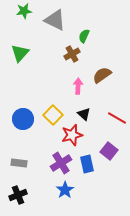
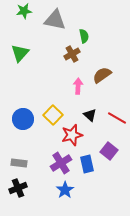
gray triangle: rotated 15 degrees counterclockwise
green semicircle: rotated 144 degrees clockwise
black triangle: moved 6 px right, 1 px down
black cross: moved 7 px up
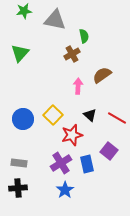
black cross: rotated 18 degrees clockwise
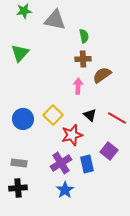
brown cross: moved 11 px right, 5 px down; rotated 28 degrees clockwise
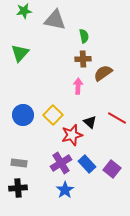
brown semicircle: moved 1 px right, 2 px up
black triangle: moved 7 px down
blue circle: moved 4 px up
purple square: moved 3 px right, 18 px down
blue rectangle: rotated 30 degrees counterclockwise
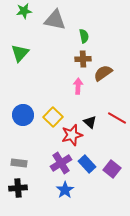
yellow square: moved 2 px down
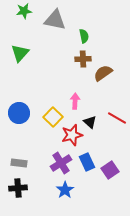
pink arrow: moved 3 px left, 15 px down
blue circle: moved 4 px left, 2 px up
blue rectangle: moved 2 px up; rotated 18 degrees clockwise
purple square: moved 2 px left, 1 px down; rotated 18 degrees clockwise
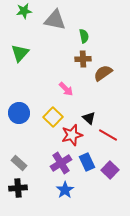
pink arrow: moved 9 px left, 12 px up; rotated 133 degrees clockwise
red line: moved 9 px left, 17 px down
black triangle: moved 1 px left, 4 px up
gray rectangle: rotated 35 degrees clockwise
purple square: rotated 12 degrees counterclockwise
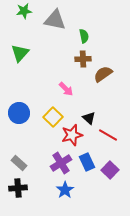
brown semicircle: moved 1 px down
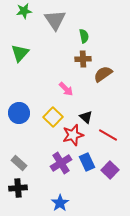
gray triangle: rotated 45 degrees clockwise
black triangle: moved 3 px left, 1 px up
red star: moved 1 px right
blue star: moved 5 px left, 13 px down
